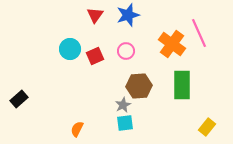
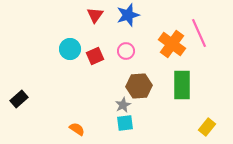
orange semicircle: rotated 98 degrees clockwise
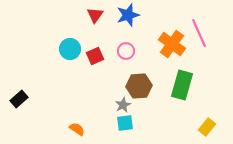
green rectangle: rotated 16 degrees clockwise
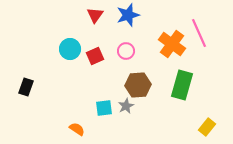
brown hexagon: moved 1 px left, 1 px up
black rectangle: moved 7 px right, 12 px up; rotated 30 degrees counterclockwise
gray star: moved 3 px right, 1 px down
cyan square: moved 21 px left, 15 px up
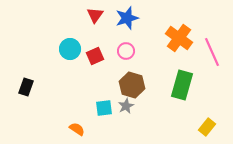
blue star: moved 1 px left, 3 px down
pink line: moved 13 px right, 19 px down
orange cross: moved 7 px right, 6 px up
brown hexagon: moved 6 px left; rotated 20 degrees clockwise
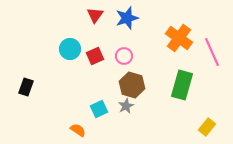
pink circle: moved 2 px left, 5 px down
cyan square: moved 5 px left, 1 px down; rotated 18 degrees counterclockwise
orange semicircle: moved 1 px right, 1 px down
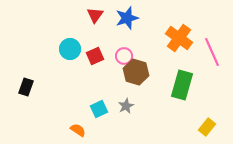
brown hexagon: moved 4 px right, 13 px up
